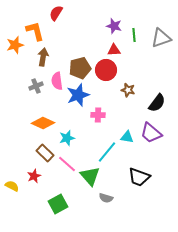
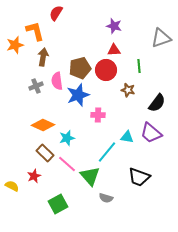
green line: moved 5 px right, 31 px down
orange diamond: moved 2 px down
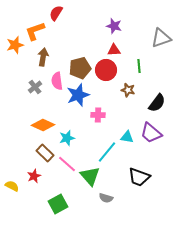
orange L-shape: rotated 95 degrees counterclockwise
gray cross: moved 1 px left, 1 px down; rotated 16 degrees counterclockwise
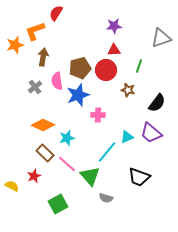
purple star: rotated 21 degrees counterclockwise
green line: rotated 24 degrees clockwise
cyan triangle: rotated 32 degrees counterclockwise
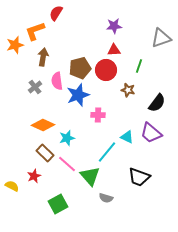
cyan triangle: rotated 48 degrees clockwise
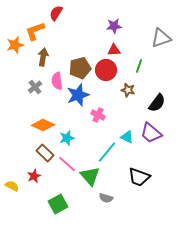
pink cross: rotated 24 degrees clockwise
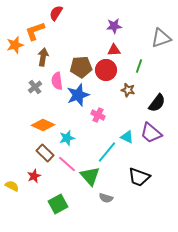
brown pentagon: moved 1 px right, 1 px up; rotated 10 degrees clockwise
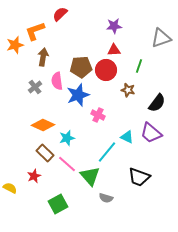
red semicircle: moved 4 px right, 1 px down; rotated 14 degrees clockwise
yellow semicircle: moved 2 px left, 2 px down
